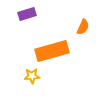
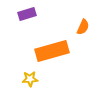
yellow star: moved 2 px left, 3 px down
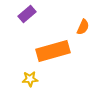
purple rectangle: rotated 24 degrees counterclockwise
orange rectangle: moved 1 px right
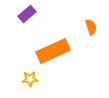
orange semicircle: moved 8 px right; rotated 42 degrees counterclockwise
orange rectangle: rotated 8 degrees counterclockwise
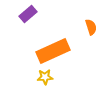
purple rectangle: moved 1 px right
yellow star: moved 15 px right, 2 px up
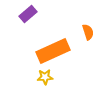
orange semicircle: moved 3 px left, 5 px down
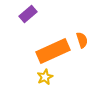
orange semicircle: moved 6 px left, 8 px down
yellow star: rotated 21 degrees counterclockwise
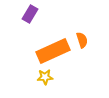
purple rectangle: moved 2 px right; rotated 18 degrees counterclockwise
yellow star: rotated 21 degrees clockwise
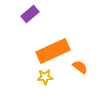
purple rectangle: rotated 18 degrees clockwise
orange semicircle: moved 2 px left, 27 px down; rotated 35 degrees counterclockwise
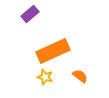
orange semicircle: moved 9 px down
yellow star: rotated 21 degrees clockwise
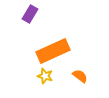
purple rectangle: rotated 18 degrees counterclockwise
yellow star: moved 1 px up
